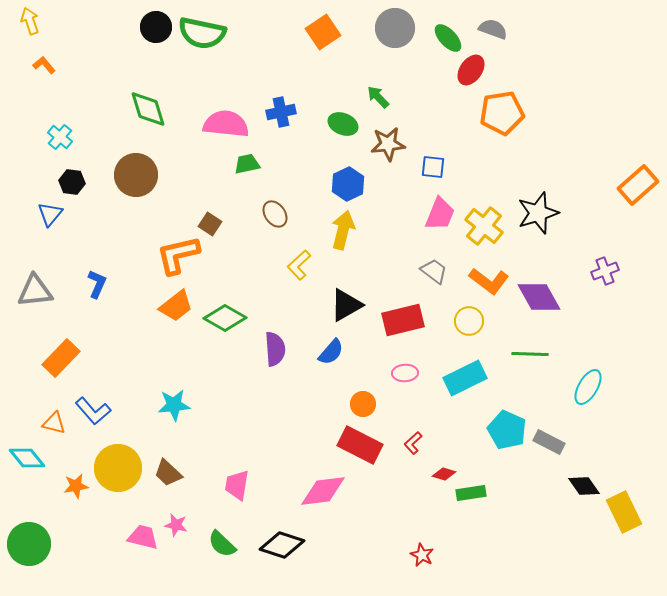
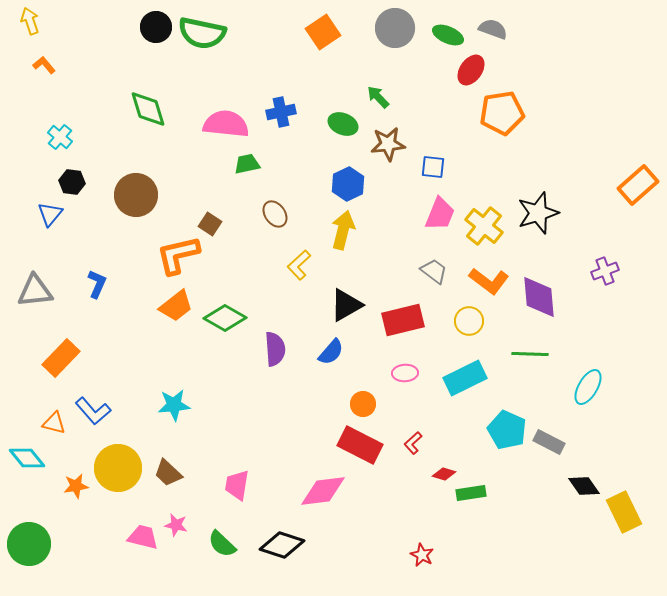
green ellipse at (448, 38): moved 3 px up; rotated 24 degrees counterclockwise
brown circle at (136, 175): moved 20 px down
purple diamond at (539, 297): rotated 24 degrees clockwise
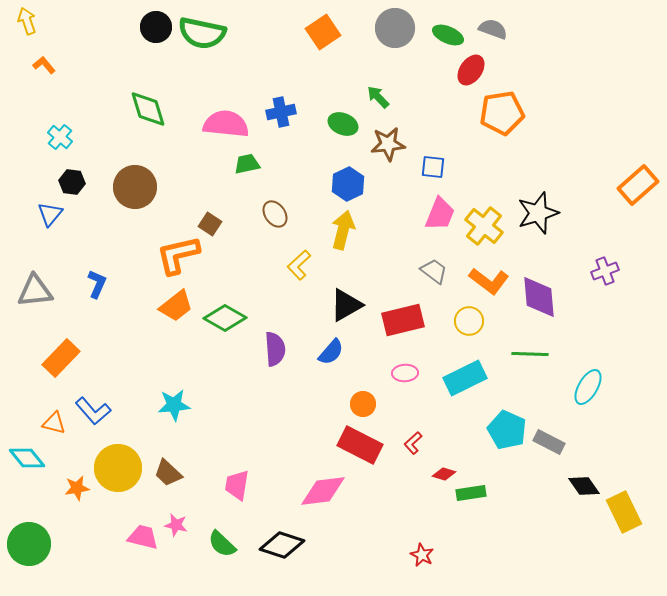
yellow arrow at (30, 21): moved 3 px left
brown circle at (136, 195): moved 1 px left, 8 px up
orange star at (76, 486): moved 1 px right, 2 px down
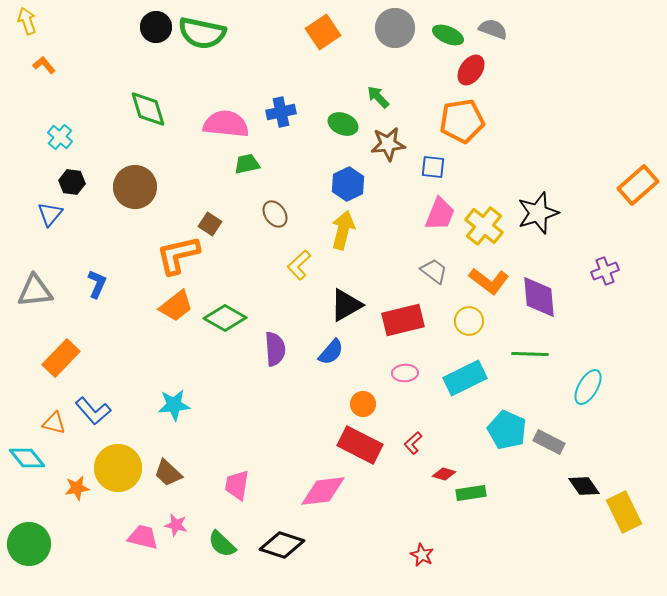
orange pentagon at (502, 113): moved 40 px left, 8 px down
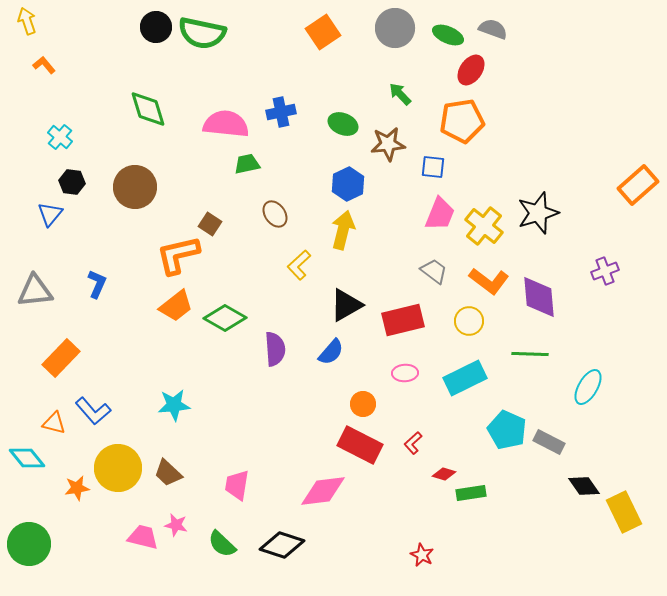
green arrow at (378, 97): moved 22 px right, 3 px up
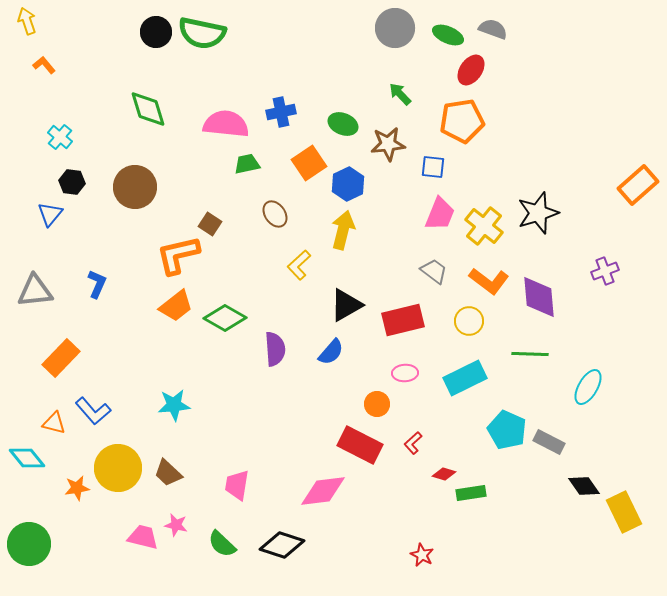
black circle at (156, 27): moved 5 px down
orange square at (323, 32): moved 14 px left, 131 px down
orange circle at (363, 404): moved 14 px right
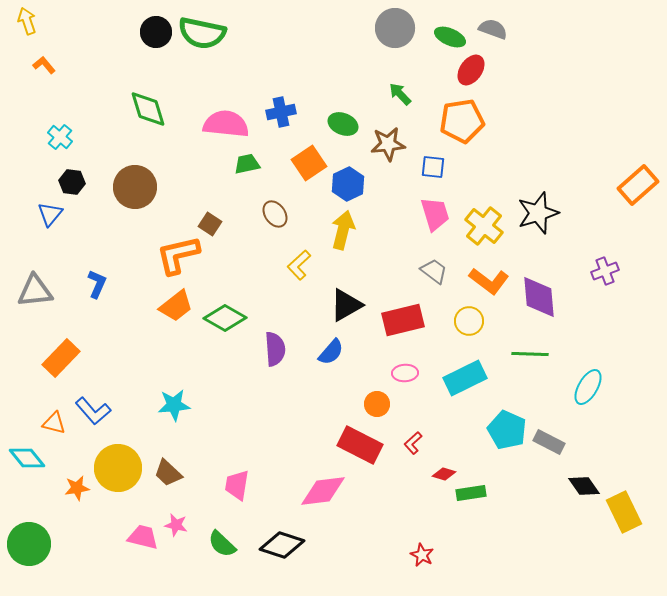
green ellipse at (448, 35): moved 2 px right, 2 px down
pink trapezoid at (440, 214): moved 5 px left; rotated 39 degrees counterclockwise
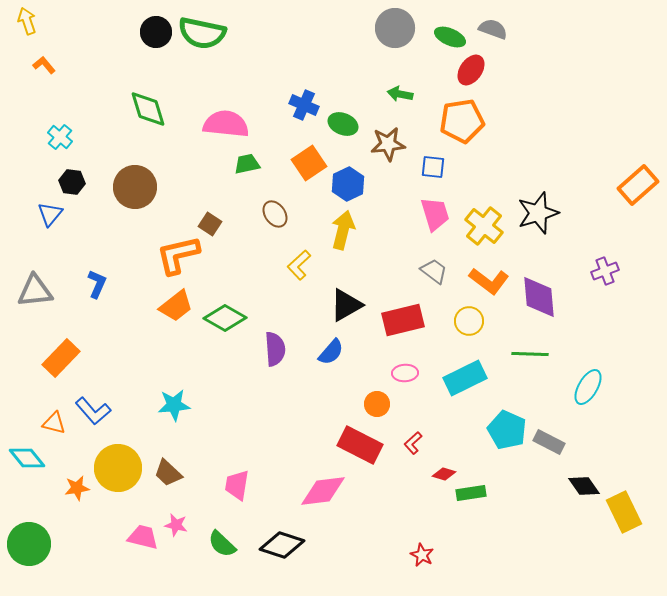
green arrow at (400, 94): rotated 35 degrees counterclockwise
blue cross at (281, 112): moved 23 px right, 7 px up; rotated 36 degrees clockwise
